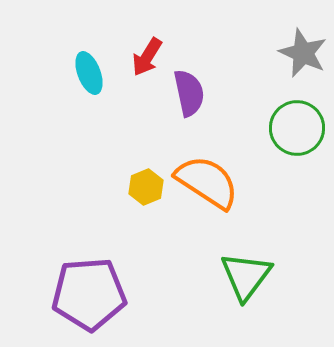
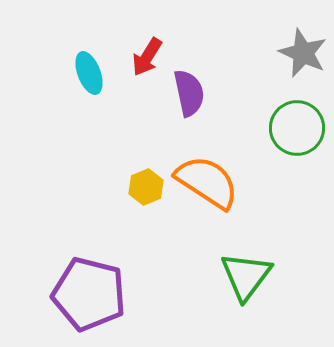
purple pentagon: rotated 18 degrees clockwise
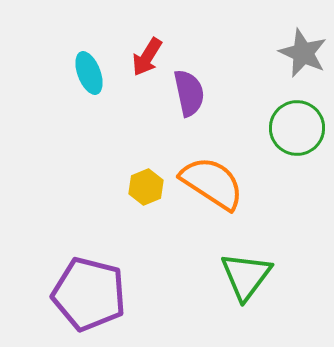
orange semicircle: moved 5 px right, 1 px down
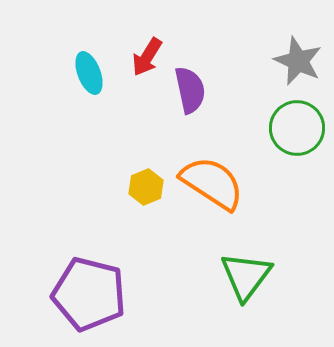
gray star: moved 5 px left, 8 px down
purple semicircle: moved 1 px right, 3 px up
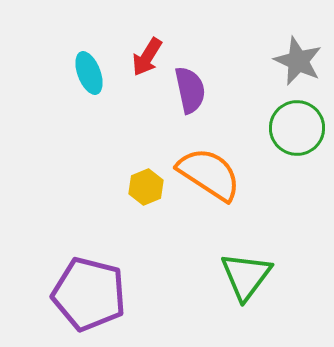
orange semicircle: moved 3 px left, 9 px up
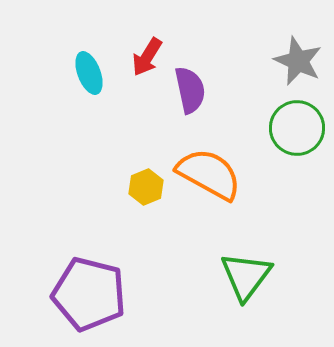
orange semicircle: rotated 4 degrees counterclockwise
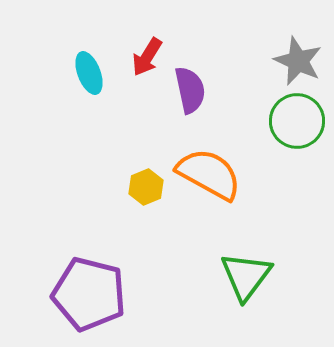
green circle: moved 7 px up
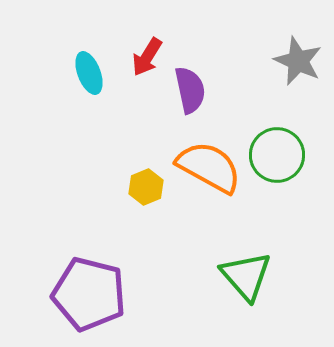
green circle: moved 20 px left, 34 px down
orange semicircle: moved 7 px up
green triangle: rotated 18 degrees counterclockwise
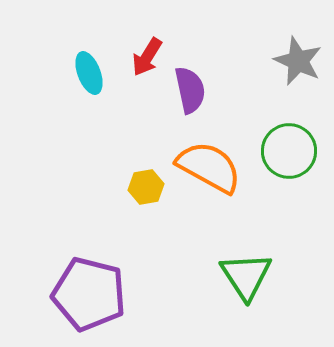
green circle: moved 12 px right, 4 px up
yellow hexagon: rotated 12 degrees clockwise
green triangle: rotated 8 degrees clockwise
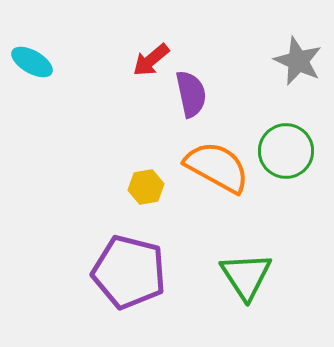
red arrow: moved 4 px right, 3 px down; rotated 18 degrees clockwise
cyan ellipse: moved 57 px left, 11 px up; rotated 39 degrees counterclockwise
purple semicircle: moved 1 px right, 4 px down
green circle: moved 3 px left
orange semicircle: moved 8 px right
purple pentagon: moved 40 px right, 22 px up
